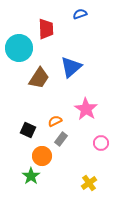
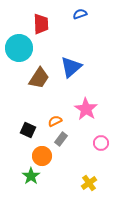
red trapezoid: moved 5 px left, 5 px up
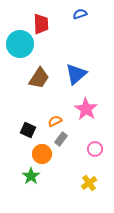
cyan circle: moved 1 px right, 4 px up
blue triangle: moved 5 px right, 7 px down
pink circle: moved 6 px left, 6 px down
orange circle: moved 2 px up
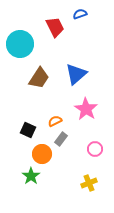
red trapezoid: moved 14 px right, 3 px down; rotated 25 degrees counterclockwise
yellow cross: rotated 14 degrees clockwise
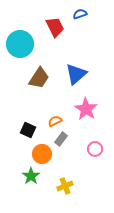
yellow cross: moved 24 px left, 3 px down
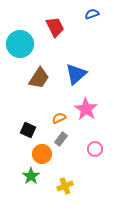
blue semicircle: moved 12 px right
orange semicircle: moved 4 px right, 3 px up
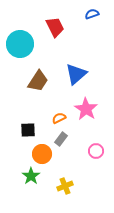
brown trapezoid: moved 1 px left, 3 px down
black square: rotated 28 degrees counterclockwise
pink circle: moved 1 px right, 2 px down
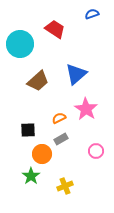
red trapezoid: moved 2 px down; rotated 30 degrees counterclockwise
brown trapezoid: rotated 15 degrees clockwise
gray rectangle: rotated 24 degrees clockwise
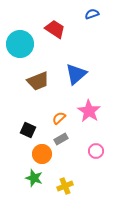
brown trapezoid: rotated 20 degrees clockwise
pink star: moved 3 px right, 2 px down
orange semicircle: rotated 16 degrees counterclockwise
black square: rotated 28 degrees clockwise
green star: moved 3 px right, 2 px down; rotated 18 degrees counterclockwise
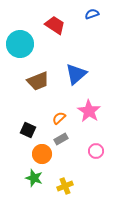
red trapezoid: moved 4 px up
